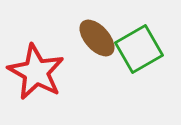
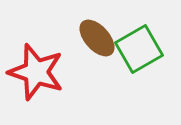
red star: rotated 10 degrees counterclockwise
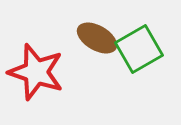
brown ellipse: rotated 18 degrees counterclockwise
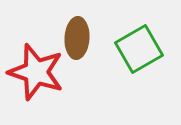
brown ellipse: moved 20 px left; rotated 63 degrees clockwise
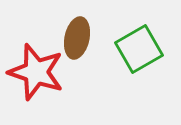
brown ellipse: rotated 9 degrees clockwise
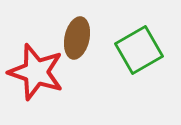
green square: moved 1 px down
